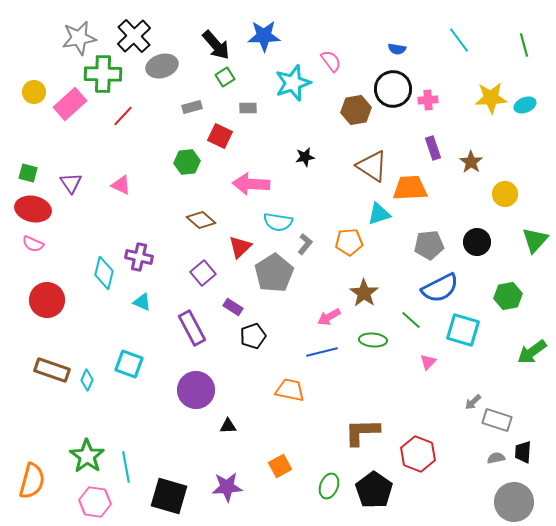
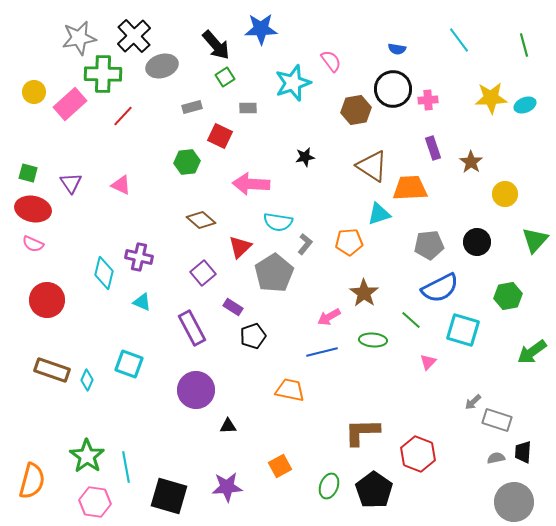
blue star at (264, 36): moved 3 px left, 7 px up
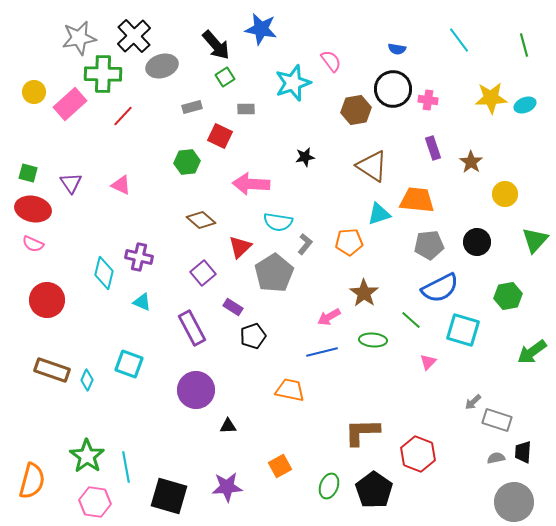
blue star at (261, 29): rotated 12 degrees clockwise
pink cross at (428, 100): rotated 12 degrees clockwise
gray rectangle at (248, 108): moved 2 px left, 1 px down
orange trapezoid at (410, 188): moved 7 px right, 12 px down; rotated 9 degrees clockwise
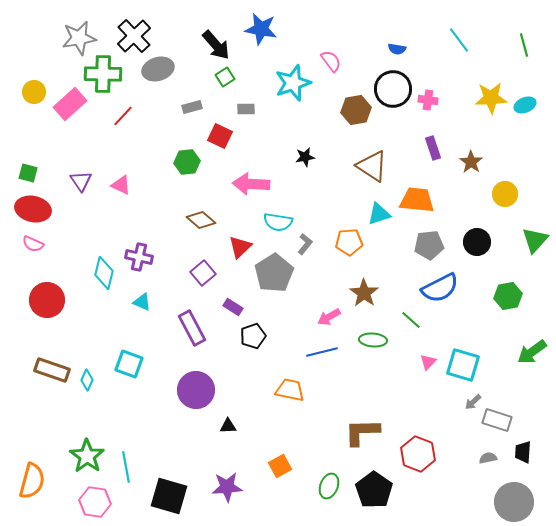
gray ellipse at (162, 66): moved 4 px left, 3 px down
purple triangle at (71, 183): moved 10 px right, 2 px up
cyan square at (463, 330): moved 35 px down
gray semicircle at (496, 458): moved 8 px left
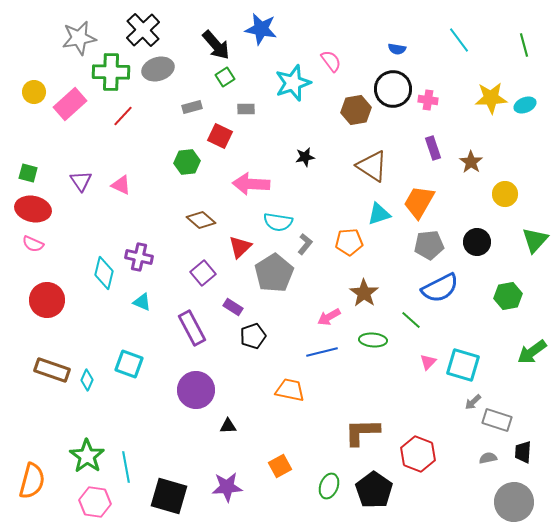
black cross at (134, 36): moved 9 px right, 6 px up
green cross at (103, 74): moved 8 px right, 2 px up
orange trapezoid at (417, 200): moved 2 px right, 2 px down; rotated 66 degrees counterclockwise
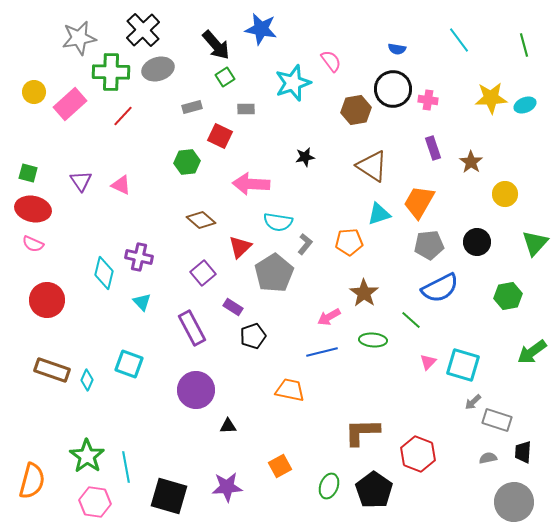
green triangle at (535, 240): moved 3 px down
cyan triangle at (142, 302): rotated 24 degrees clockwise
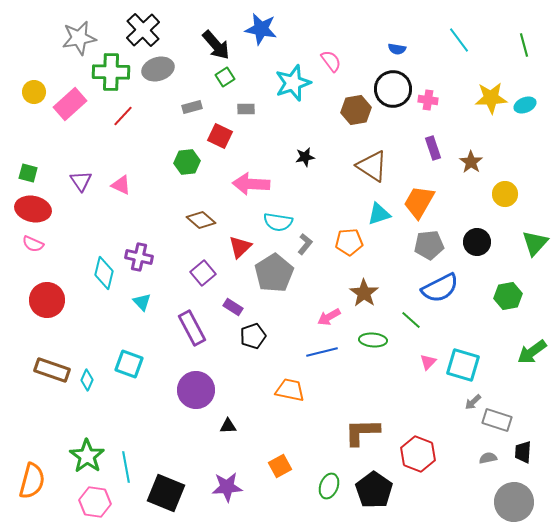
black square at (169, 496): moved 3 px left, 3 px up; rotated 6 degrees clockwise
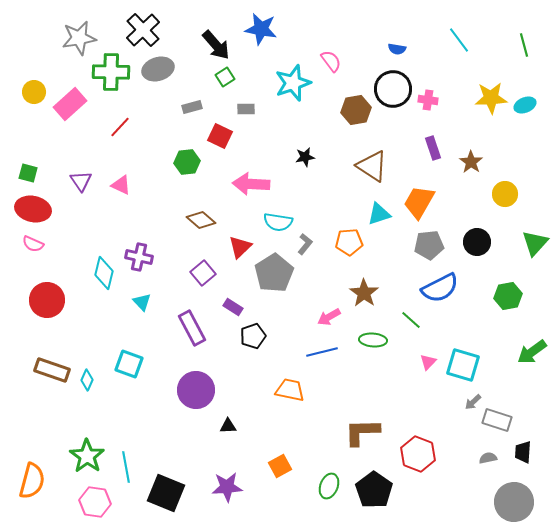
red line at (123, 116): moved 3 px left, 11 px down
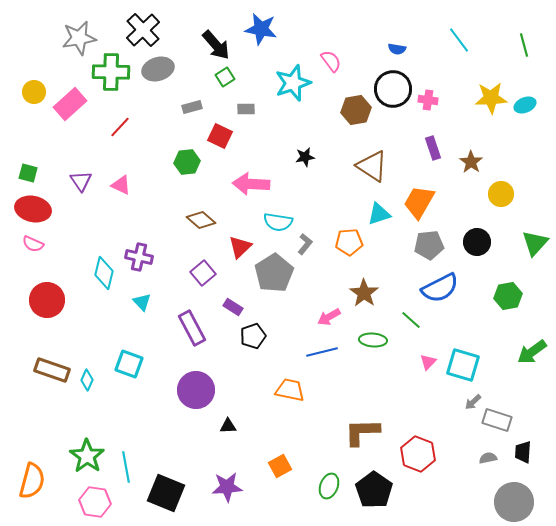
yellow circle at (505, 194): moved 4 px left
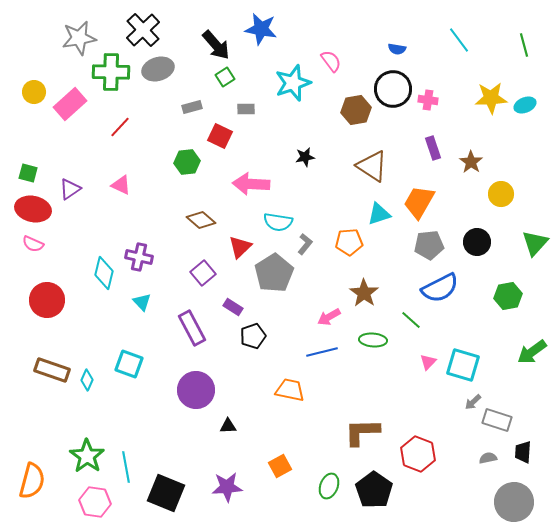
purple triangle at (81, 181): moved 11 px left, 8 px down; rotated 30 degrees clockwise
